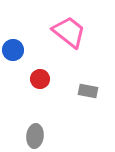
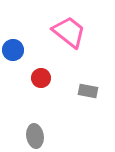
red circle: moved 1 px right, 1 px up
gray ellipse: rotated 15 degrees counterclockwise
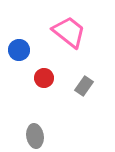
blue circle: moved 6 px right
red circle: moved 3 px right
gray rectangle: moved 4 px left, 5 px up; rotated 66 degrees counterclockwise
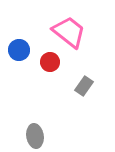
red circle: moved 6 px right, 16 px up
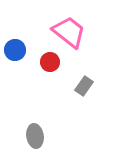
blue circle: moved 4 px left
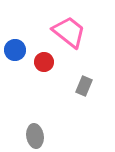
red circle: moved 6 px left
gray rectangle: rotated 12 degrees counterclockwise
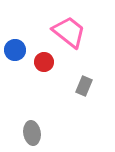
gray ellipse: moved 3 px left, 3 px up
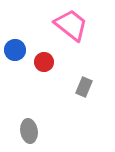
pink trapezoid: moved 2 px right, 7 px up
gray rectangle: moved 1 px down
gray ellipse: moved 3 px left, 2 px up
